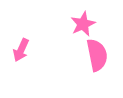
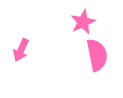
pink star: moved 2 px up
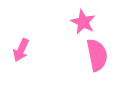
pink star: rotated 20 degrees counterclockwise
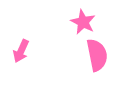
pink arrow: moved 1 px down
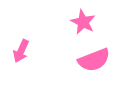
pink semicircle: moved 3 px left, 5 px down; rotated 80 degrees clockwise
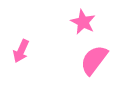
pink semicircle: rotated 148 degrees clockwise
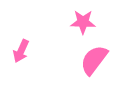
pink star: rotated 25 degrees counterclockwise
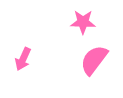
pink arrow: moved 2 px right, 8 px down
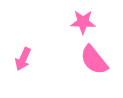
pink semicircle: rotated 76 degrees counterclockwise
